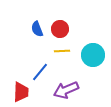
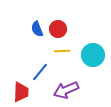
red circle: moved 2 px left
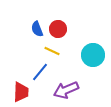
yellow line: moved 10 px left; rotated 28 degrees clockwise
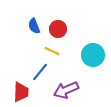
blue semicircle: moved 3 px left, 3 px up
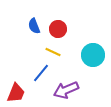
yellow line: moved 1 px right, 1 px down
blue line: moved 1 px right, 1 px down
red trapezoid: moved 5 px left, 1 px down; rotated 20 degrees clockwise
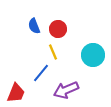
yellow line: rotated 42 degrees clockwise
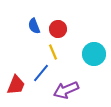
cyan circle: moved 1 px right, 1 px up
red trapezoid: moved 8 px up
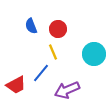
blue semicircle: moved 3 px left
red trapezoid: rotated 40 degrees clockwise
purple arrow: moved 1 px right
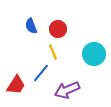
red trapezoid: rotated 30 degrees counterclockwise
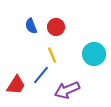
red circle: moved 2 px left, 2 px up
yellow line: moved 1 px left, 3 px down
blue line: moved 2 px down
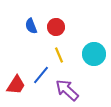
yellow line: moved 7 px right
purple arrow: rotated 65 degrees clockwise
